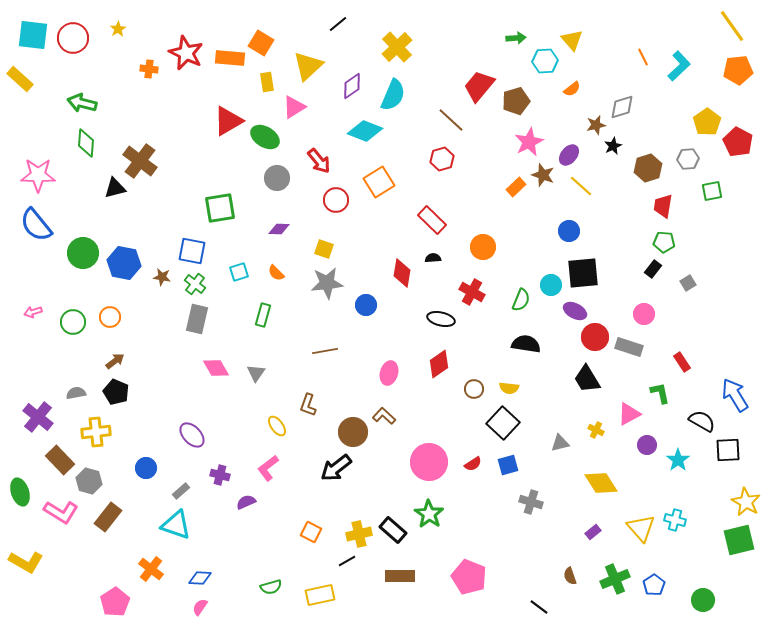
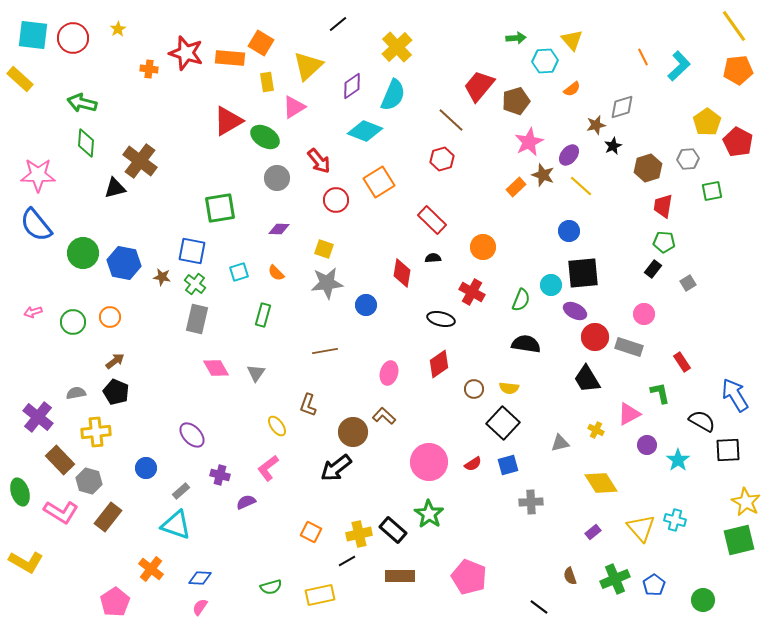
yellow line at (732, 26): moved 2 px right
red star at (186, 53): rotated 8 degrees counterclockwise
gray cross at (531, 502): rotated 20 degrees counterclockwise
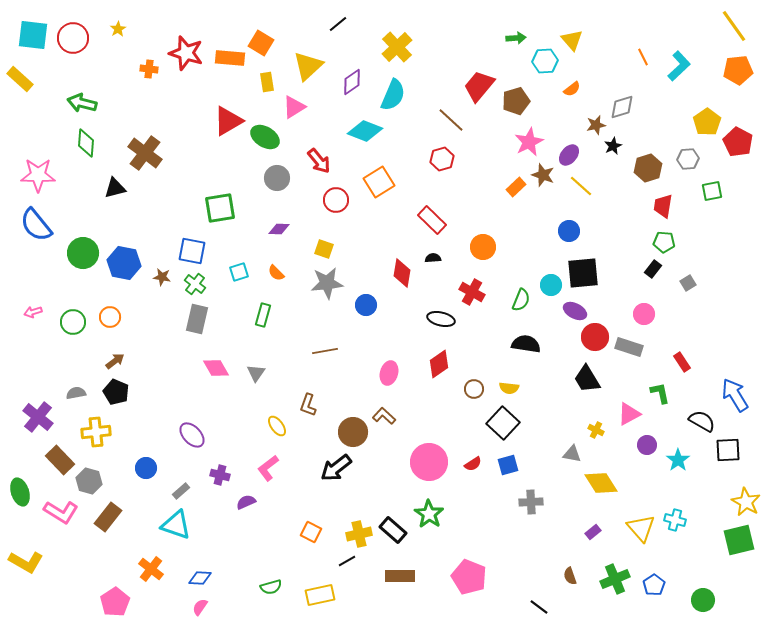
purple diamond at (352, 86): moved 4 px up
brown cross at (140, 161): moved 5 px right, 8 px up
gray triangle at (560, 443): moved 12 px right, 11 px down; rotated 24 degrees clockwise
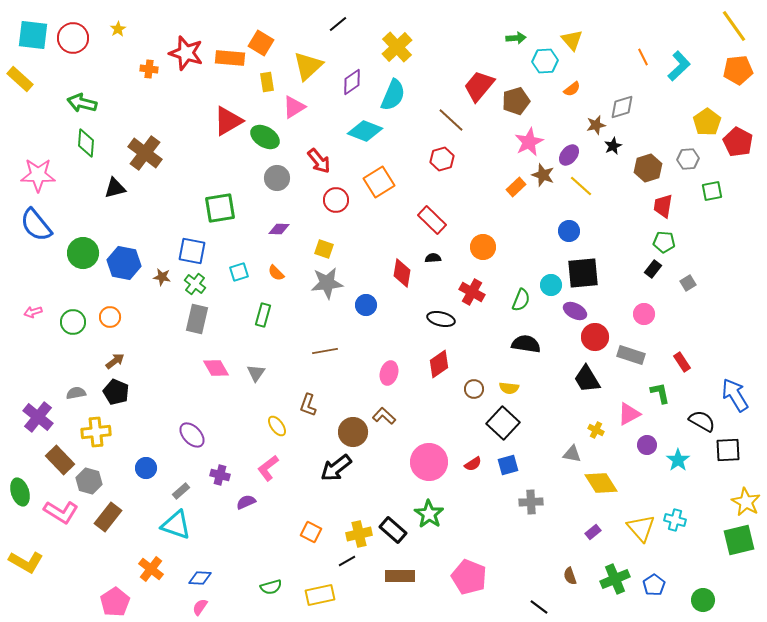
gray rectangle at (629, 347): moved 2 px right, 8 px down
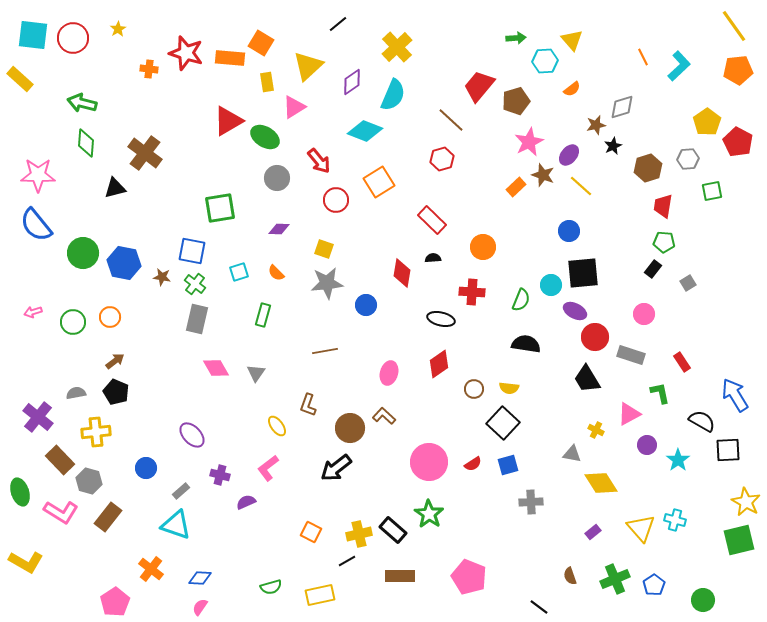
red cross at (472, 292): rotated 25 degrees counterclockwise
brown circle at (353, 432): moved 3 px left, 4 px up
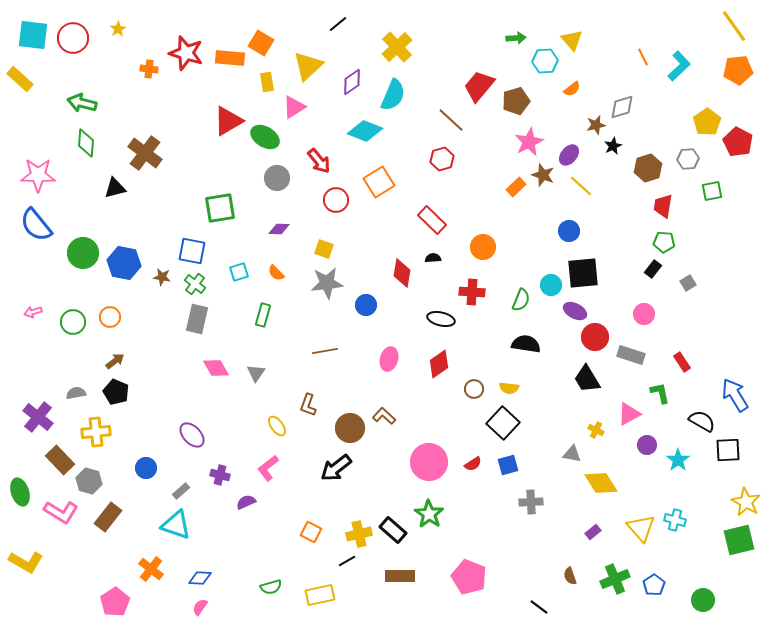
pink ellipse at (389, 373): moved 14 px up
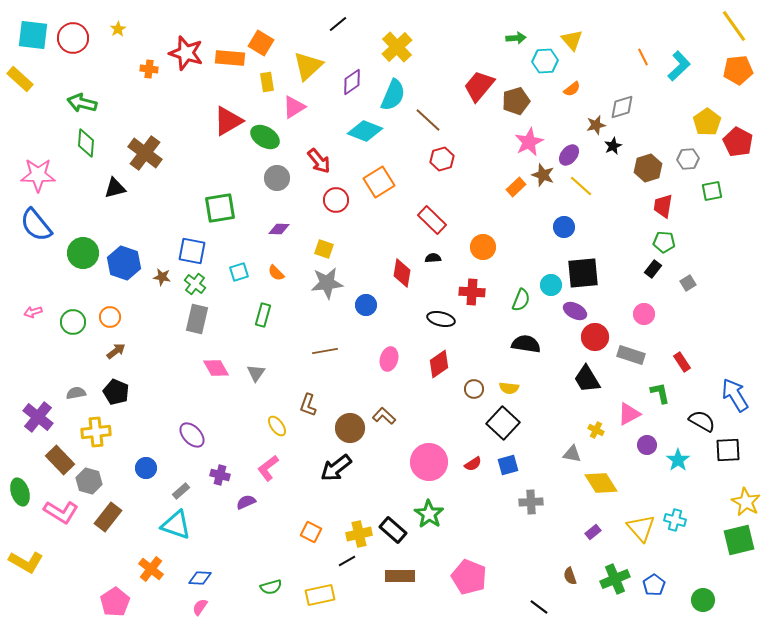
brown line at (451, 120): moved 23 px left
blue circle at (569, 231): moved 5 px left, 4 px up
blue hexagon at (124, 263): rotated 8 degrees clockwise
brown arrow at (115, 361): moved 1 px right, 10 px up
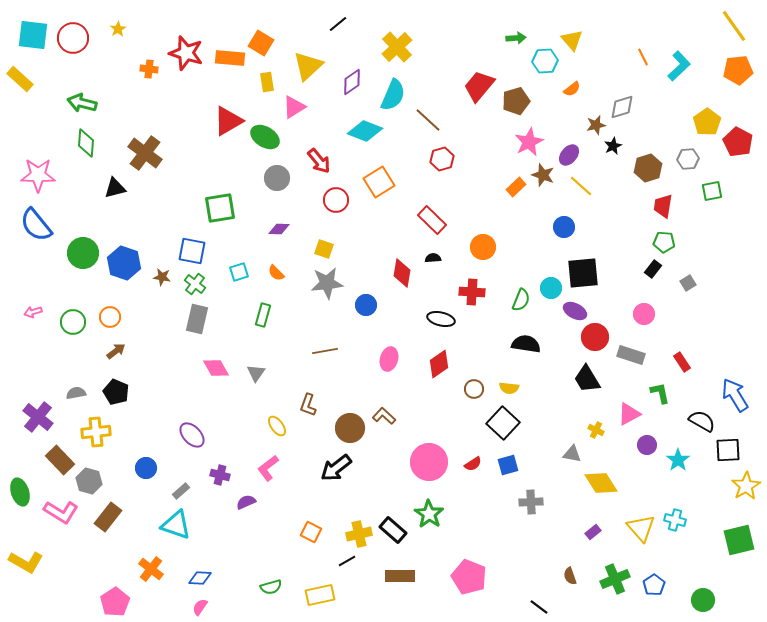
cyan circle at (551, 285): moved 3 px down
yellow star at (746, 502): moved 16 px up; rotated 12 degrees clockwise
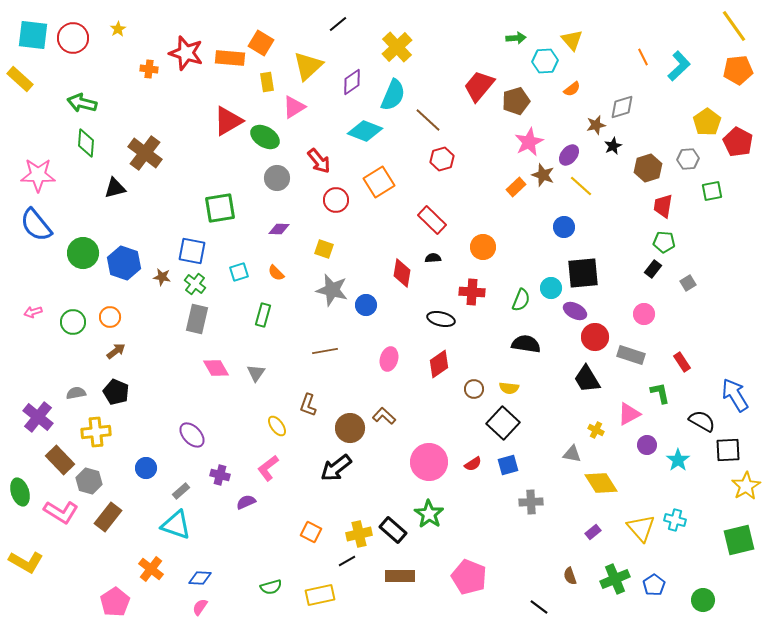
gray star at (327, 283): moved 5 px right, 7 px down; rotated 20 degrees clockwise
